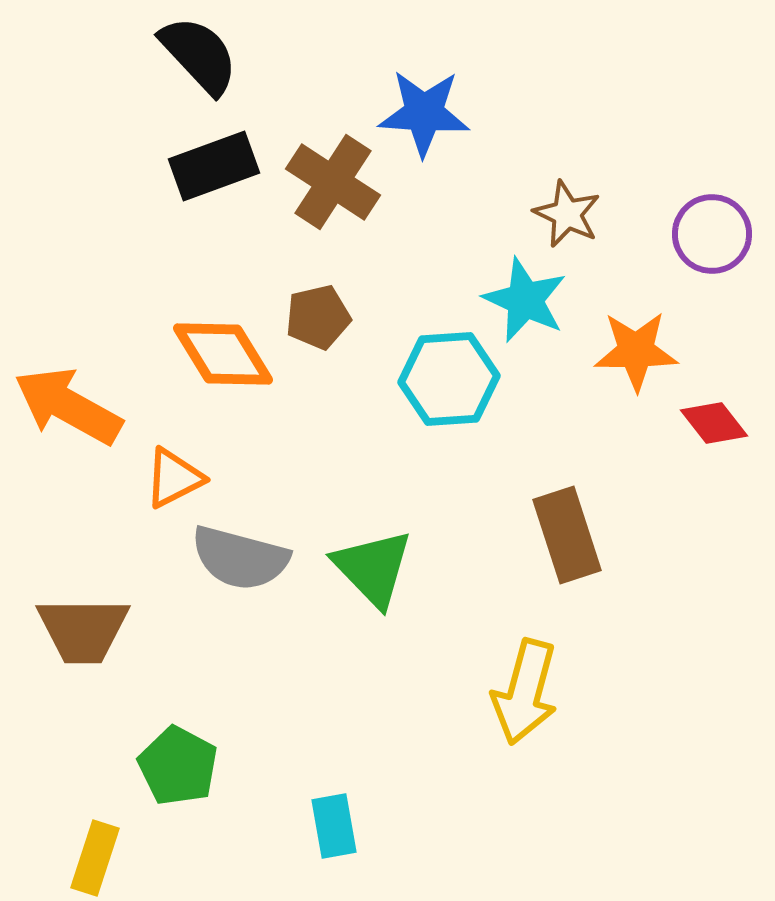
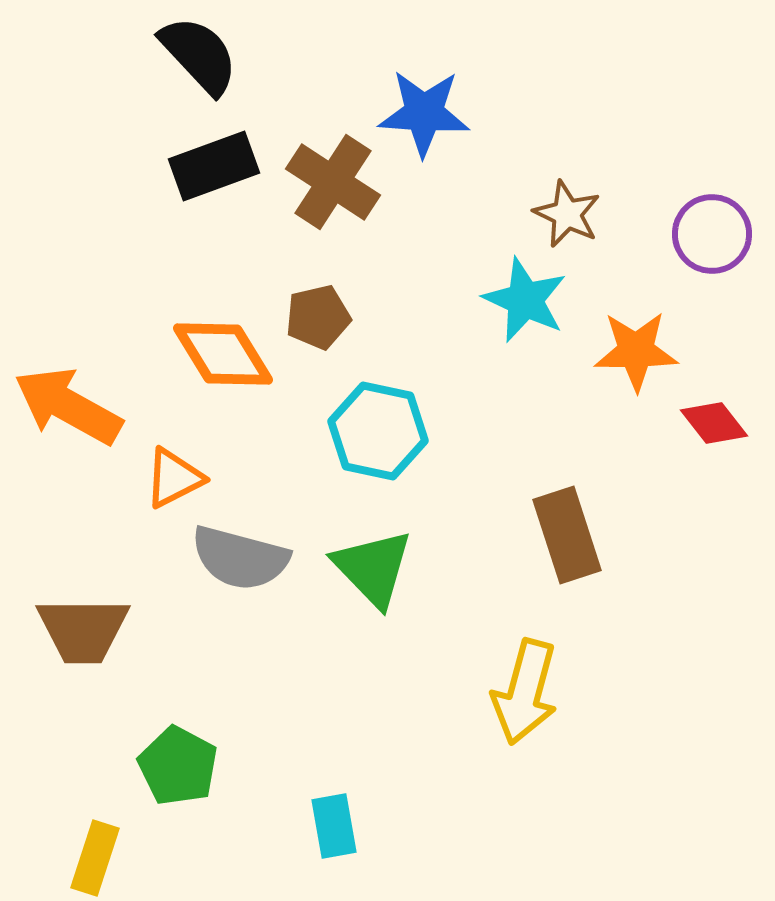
cyan hexagon: moved 71 px left, 52 px down; rotated 16 degrees clockwise
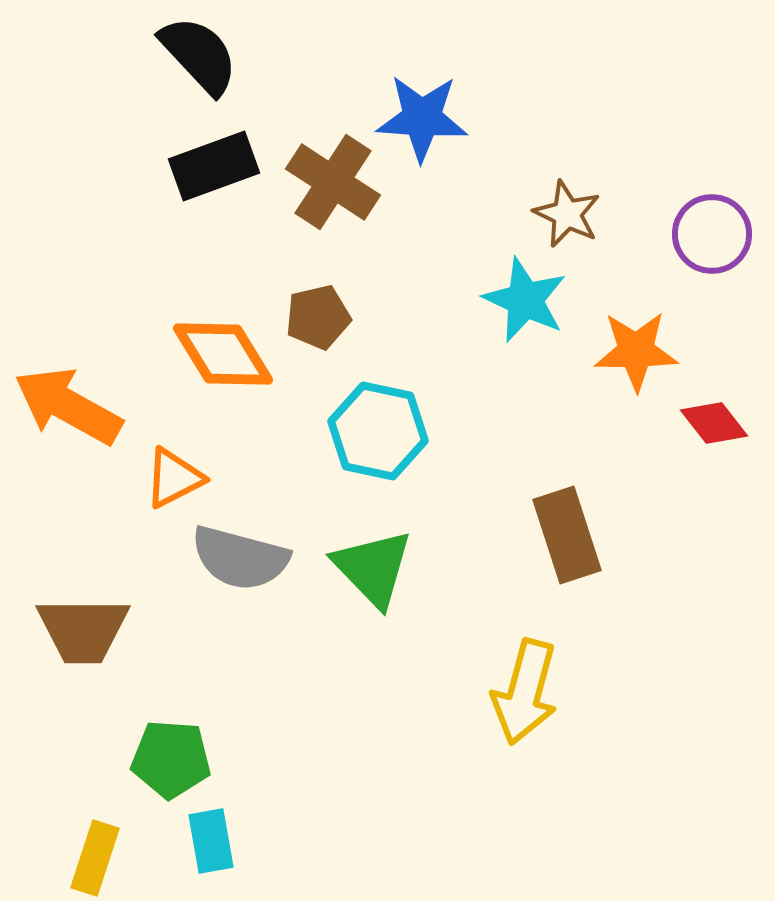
blue star: moved 2 px left, 5 px down
green pentagon: moved 7 px left, 7 px up; rotated 24 degrees counterclockwise
cyan rectangle: moved 123 px left, 15 px down
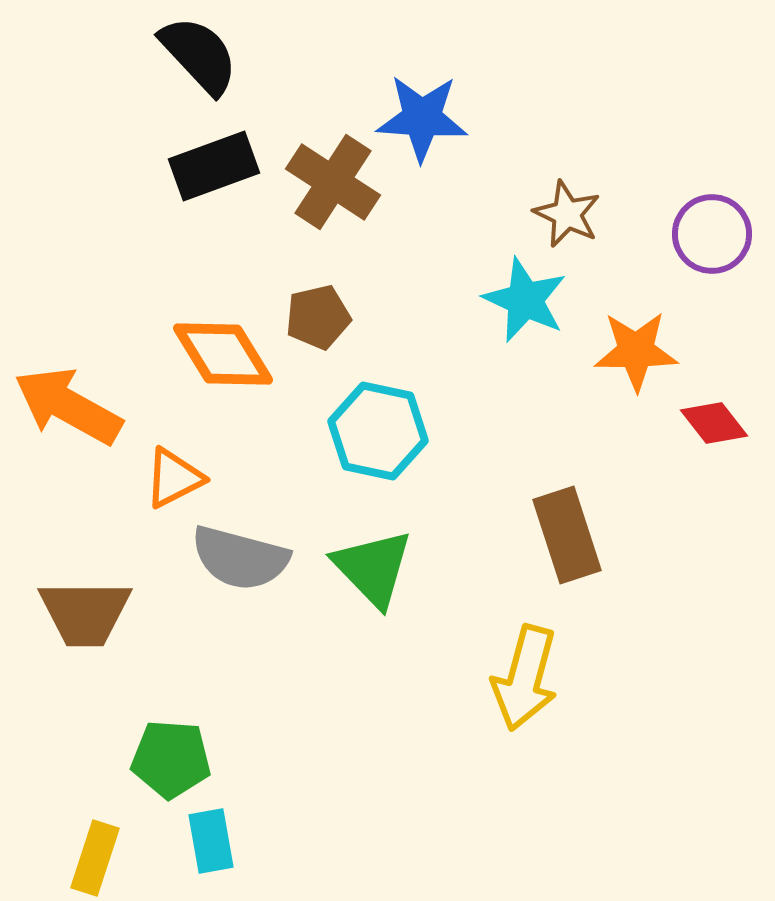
brown trapezoid: moved 2 px right, 17 px up
yellow arrow: moved 14 px up
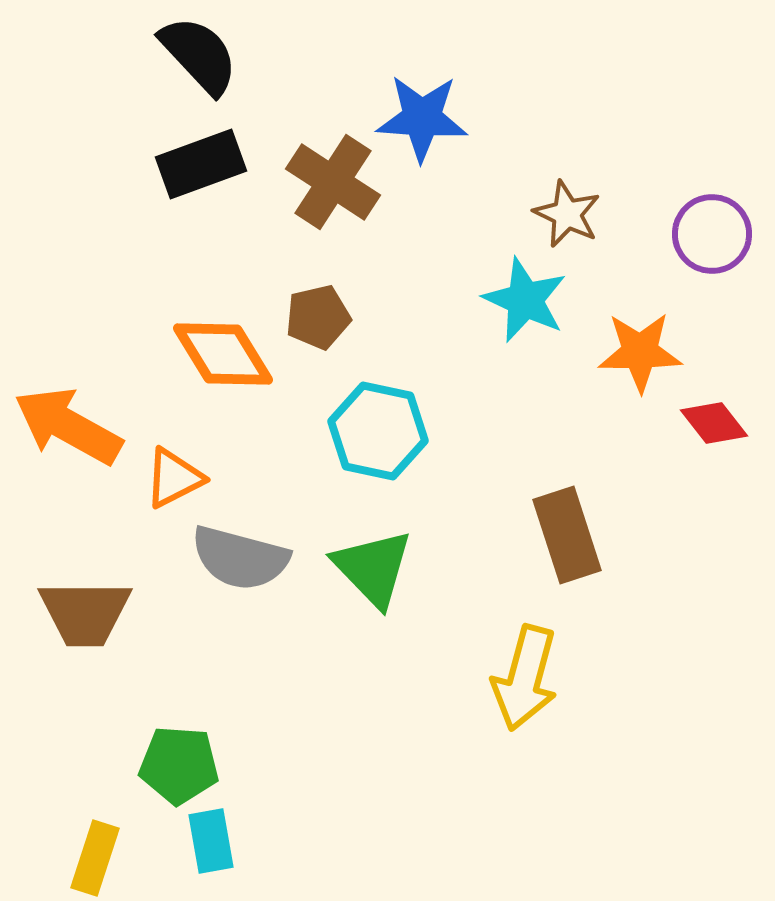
black rectangle: moved 13 px left, 2 px up
orange star: moved 4 px right, 1 px down
orange arrow: moved 20 px down
green pentagon: moved 8 px right, 6 px down
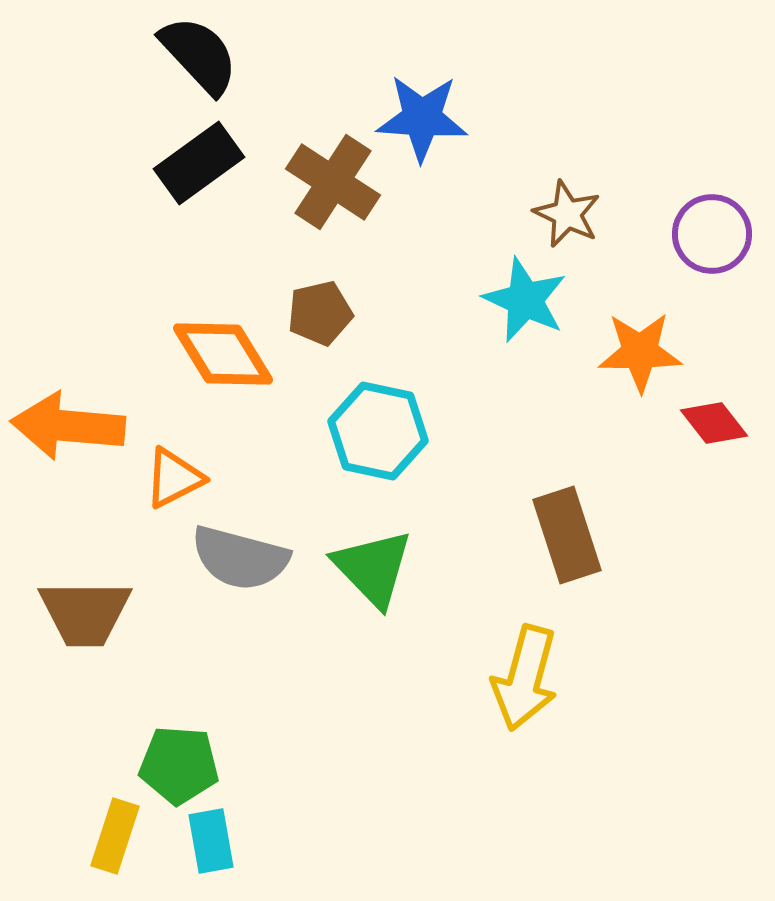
black rectangle: moved 2 px left, 1 px up; rotated 16 degrees counterclockwise
brown pentagon: moved 2 px right, 4 px up
orange arrow: rotated 24 degrees counterclockwise
yellow rectangle: moved 20 px right, 22 px up
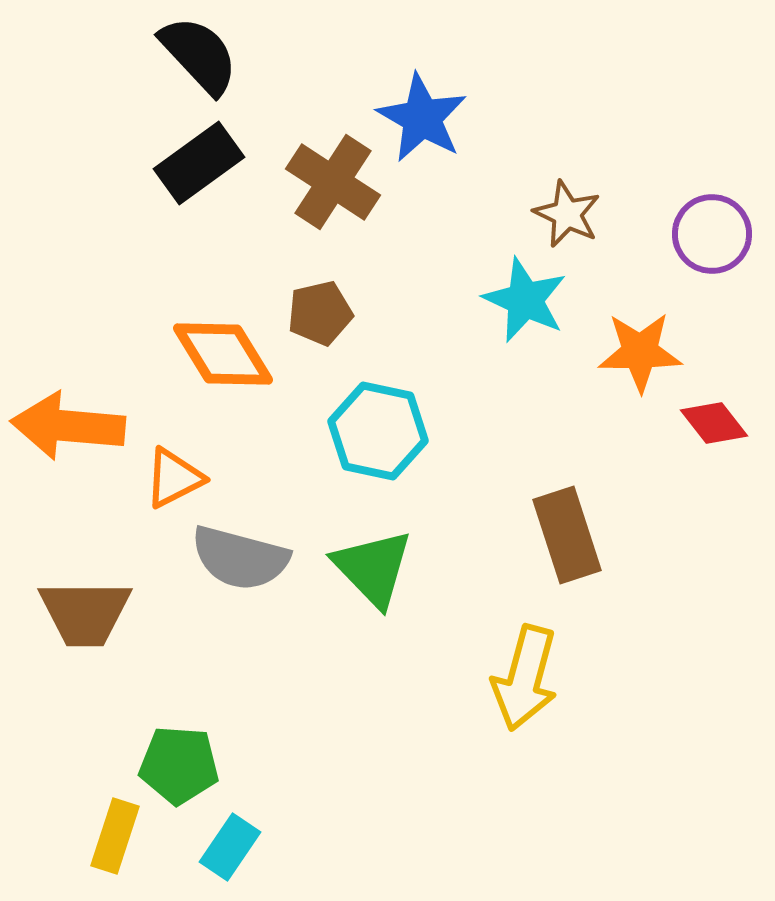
blue star: rotated 26 degrees clockwise
cyan rectangle: moved 19 px right, 6 px down; rotated 44 degrees clockwise
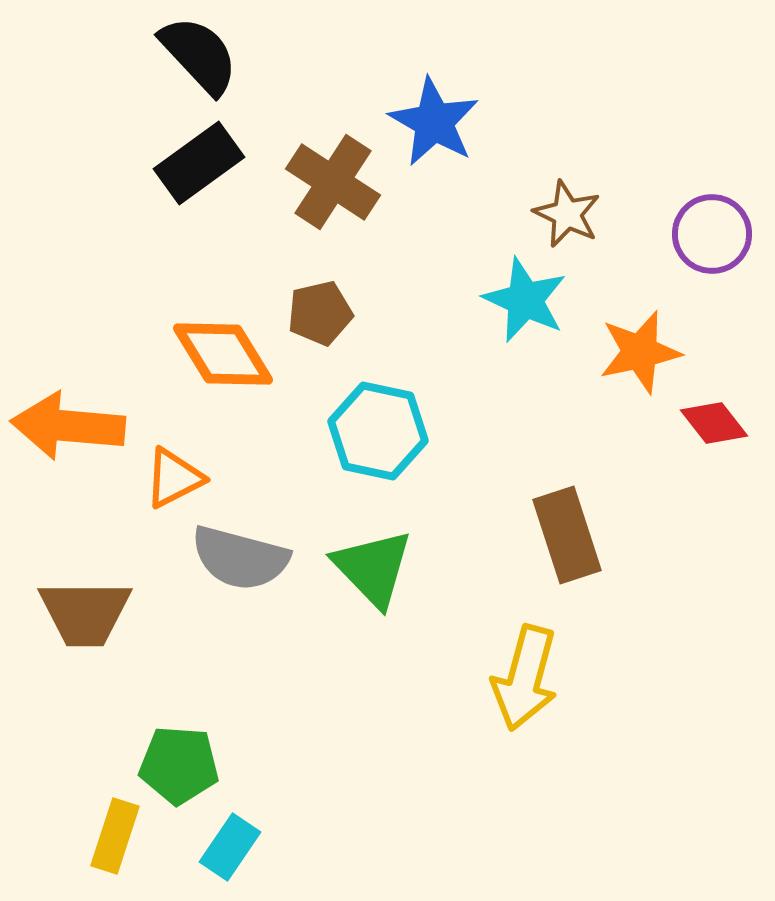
blue star: moved 12 px right, 4 px down
orange star: rotated 12 degrees counterclockwise
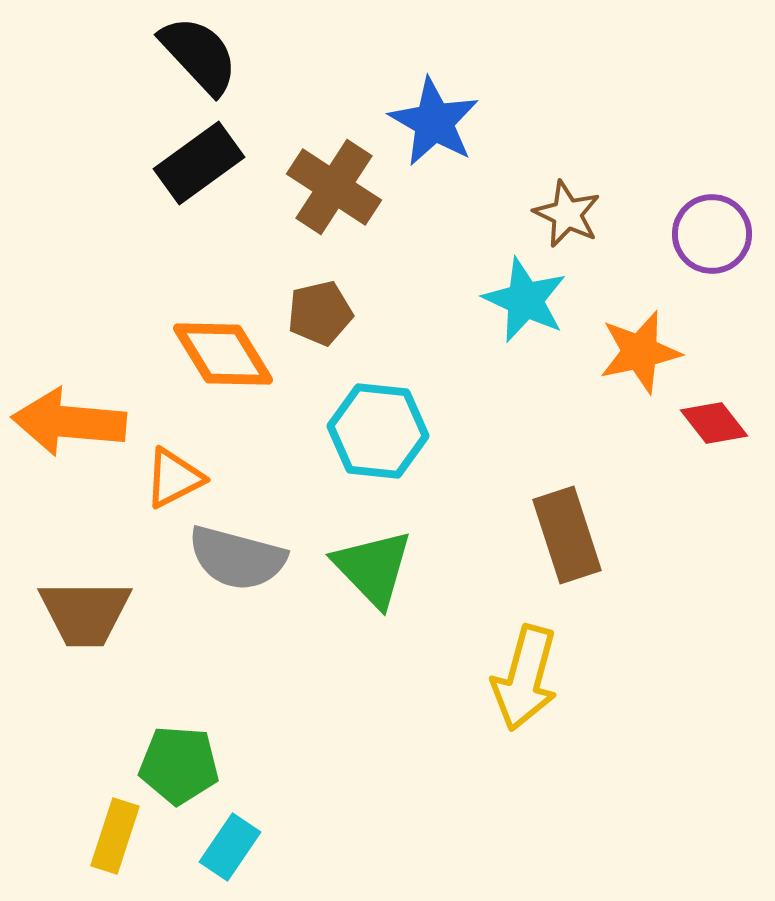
brown cross: moved 1 px right, 5 px down
orange arrow: moved 1 px right, 4 px up
cyan hexagon: rotated 6 degrees counterclockwise
gray semicircle: moved 3 px left
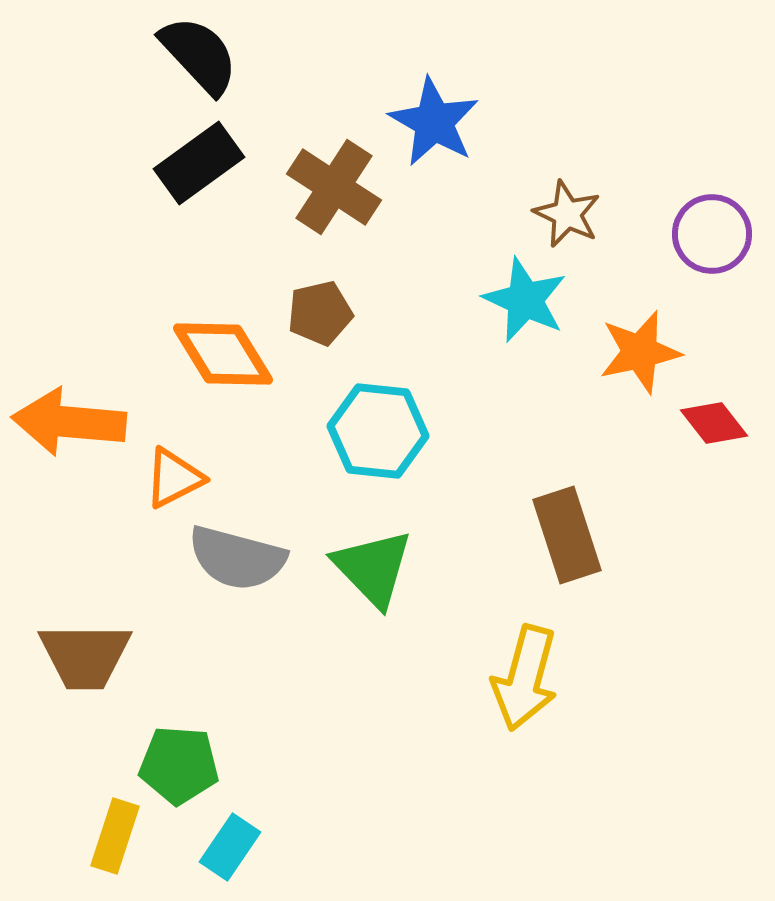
brown trapezoid: moved 43 px down
